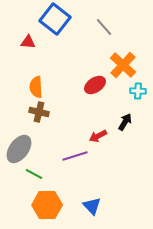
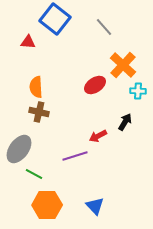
blue triangle: moved 3 px right
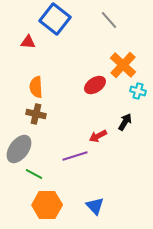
gray line: moved 5 px right, 7 px up
cyan cross: rotated 14 degrees clockwise
brown cross: moved 3 px left, 2 px down
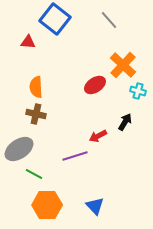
gray ellipse: rotated 20 degrees clockwise
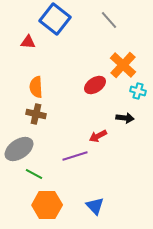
black arrow: moved 4 px up; rotated 66 degrees clockwise
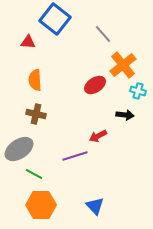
gray line: moved 6 px left, 14 px down
orange cross: rotated 8 degrees clockwise
orange semicircle: moved 1 px left, 7 px up
black arrow: moved 3 px up
orange hexagon: moved 6 px left
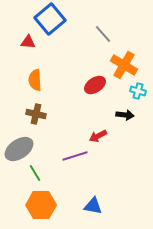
blue square: moved 5 px left; rotated 12 degrees clockwise
orange cross: moved 1 px right; rotated 20 degrees counterclockwise
green line: moved 1 px right, 1 px up; rotated 30 degrees clockwise
blue triangle: moved 2 px left; rotated 36 degrees counterclockwise
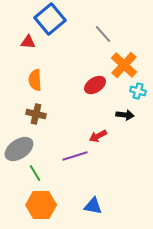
orange cross: rotated 12 degrees clockwise
